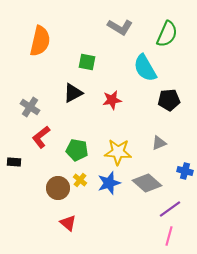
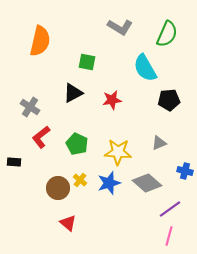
green pentagon: moved 6 px up; rotated 15 degrees clockwise
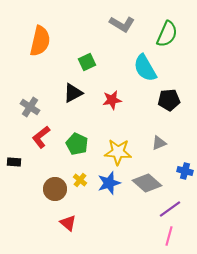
gray L-shape: moved 2 px right, 3 px up
green square: rotated 36 degrees counterclockwise
brown circle: moved 3 px left, 1 px down
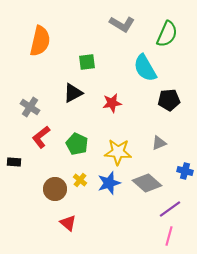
green square: rotated 18 degrees clockwise
red star: moved 3 px down
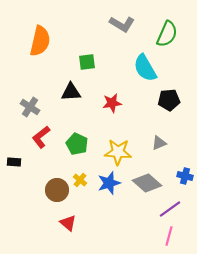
black triangle: moved 2 px left, 1 px up; rotated 25 degrees clockwise
blue cross: moved 5 px down
brown circle: moved 2 px right, 1 px down
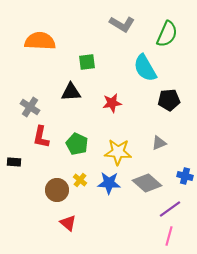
orange semicircle: rotated 100 degrees counterclockwise
red L-shape: rotated 40 degrees counterclockwise
blue star: rotated 20 degrees clockwise
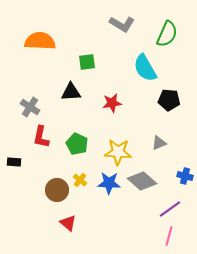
black pentagon: rotated 10 degrees clockwise
gray diamond: moved 5 px left, 2 px up
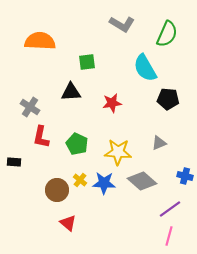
black pentagon: moved 1 px left, 1 px up
blue star: moved 5 px left
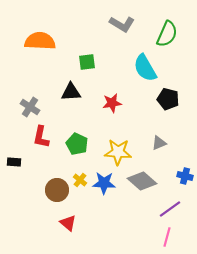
black pentagon: rotated 10 degrees clockwise
pink line: moved 2 px left, 1 px down
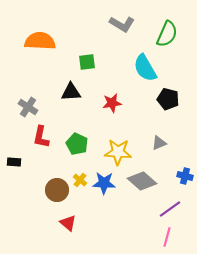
gray cross: moved 2 px left
